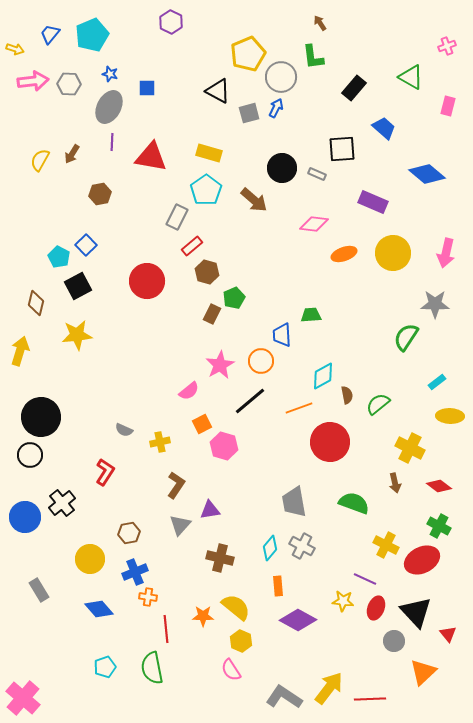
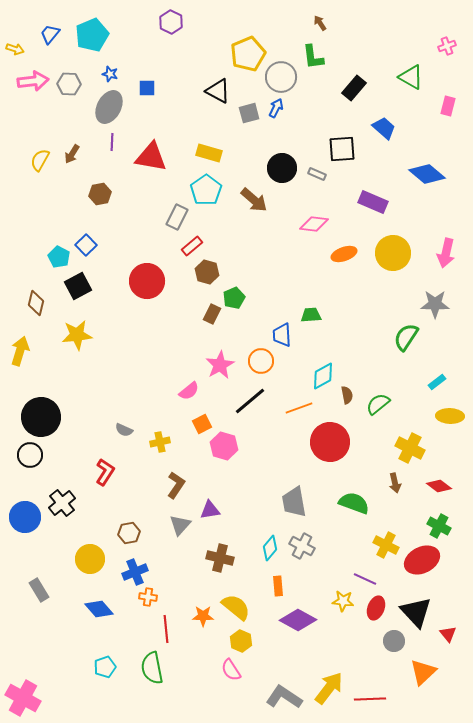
pink cross at (23, 698): rotated 12 degrees counterclockwise
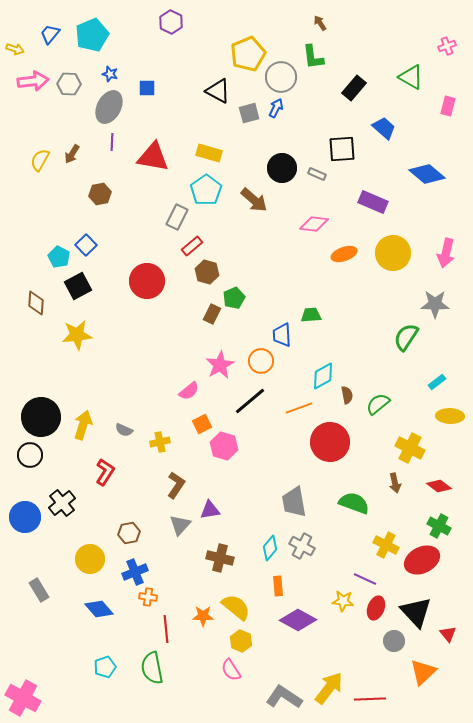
red triangle at (151, 157): moved 2 px right
brown diamond at (36, 303): rotated 10 degrees counterclockwise
yellow arrow at (20, 351): moved 63 px right, 74 px down
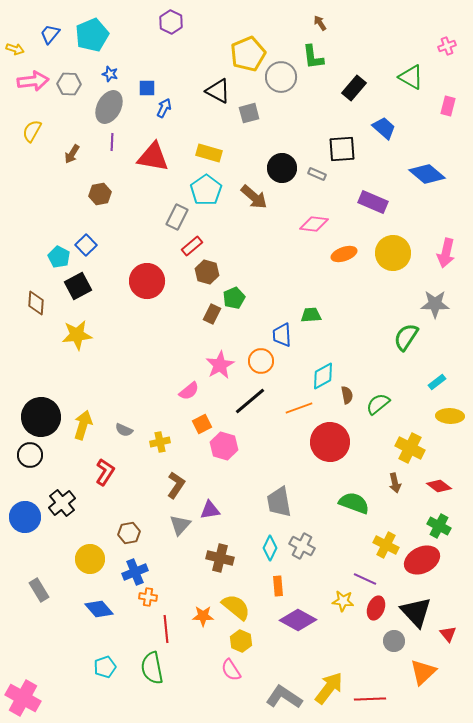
blue arrow at (276, 108): moved 112 px left
yellow semicircle at (40, 160): moved 8 px left, 29 px up
brown arrow at (254, 200): moved 3 px up
gray trapezoid at (294, 502): moved 15 px left
cyan diamond at (270, 548): rotated 15 degrees counterclockwise
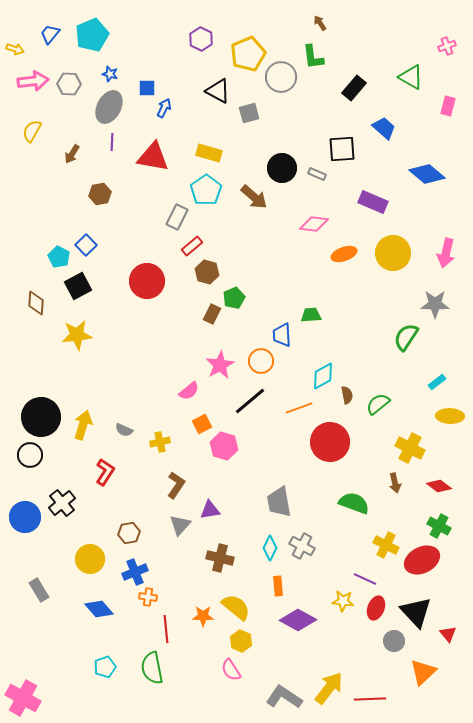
purple hexagon at (171, 22): moved 30 px right, 17 px down
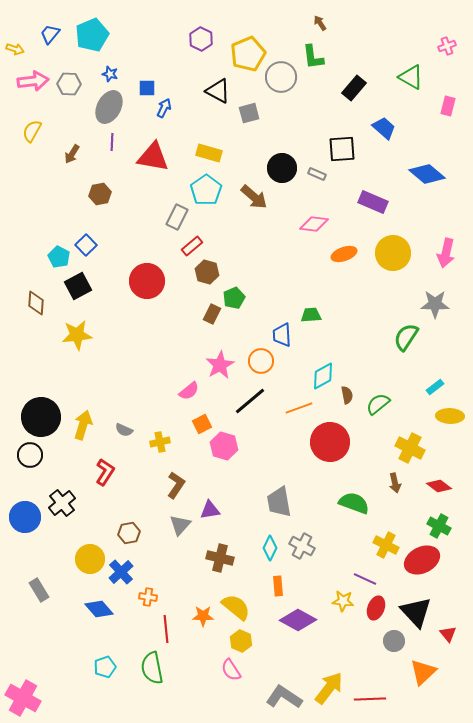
cyan rectangle at (437, 382): moved 2 px left, 5 px down
blue cross at (135, 572): moved 14 px left; rotated 20 degrees counterclockwise
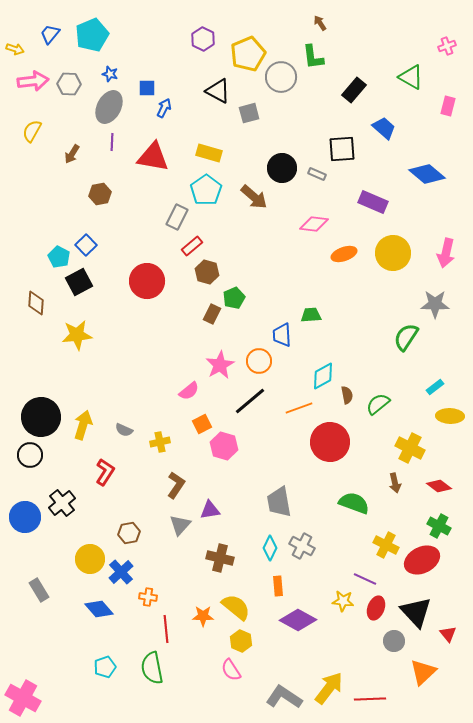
purple hexagon at (201, 39): moved 2 px right
black rectangle at (354, 88): moved 2 px down
black square at (78, 286): moved 1 px right, 4 px up
orange circle at (261, 361): moved 2 px left
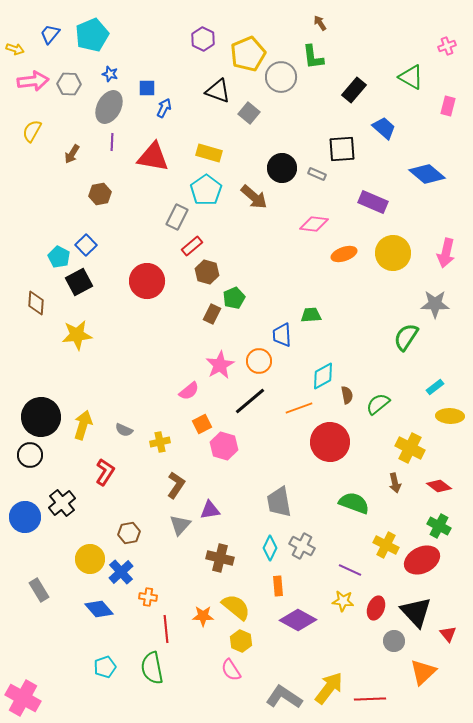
black triangle at (218, 91): rotated 8 degrees counterclockwise
gray square at (249, 113): rotated 35 degrees counterclockwise
purple line at (365, 579): moved 15 px left, 9 px up
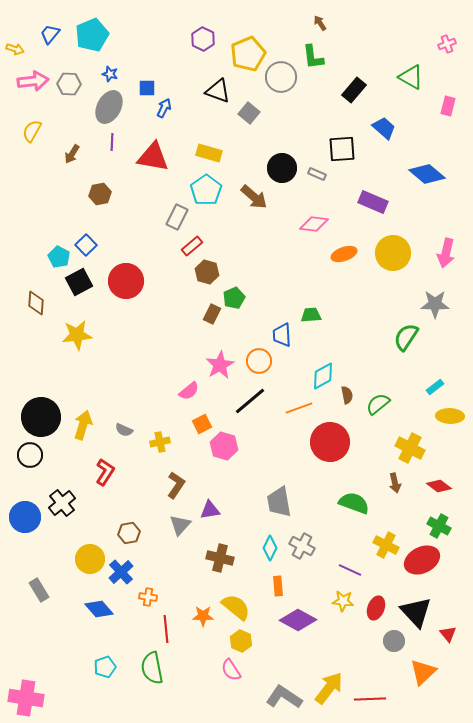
pink cross at (447, 46): moved 2 px up
red circle at (147, 281): moved 21 px left
pink cross at (23, 698): moved 3 px right; rotated 20 degrees counterclockwise
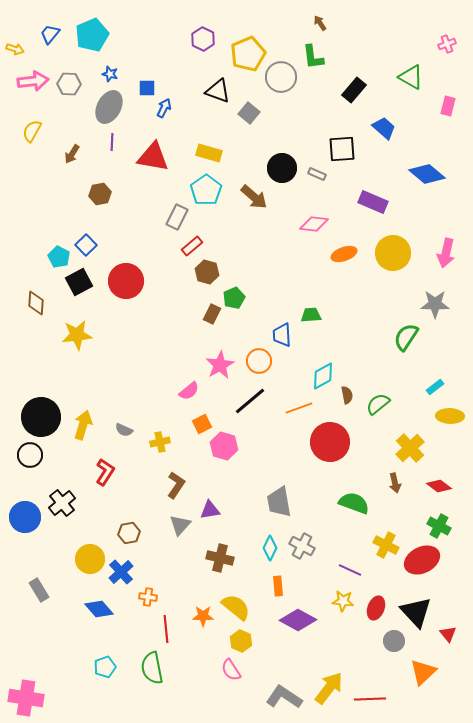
yellow cross at (410, 448): rotated 20 degrees clockwise
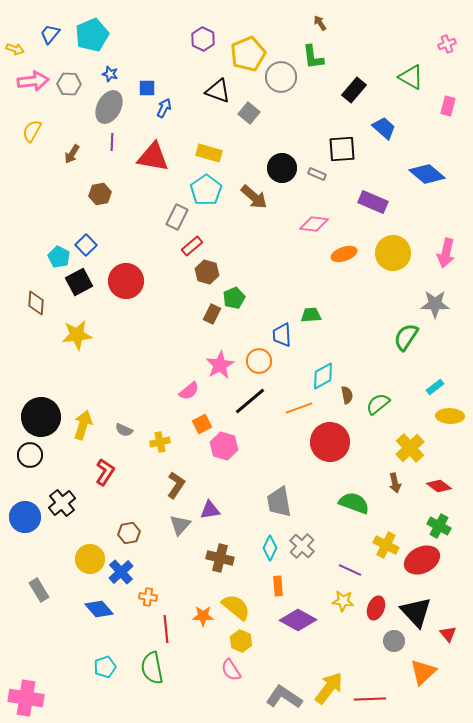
gray cross at (302, 546): rotated 15 degrees clockwise
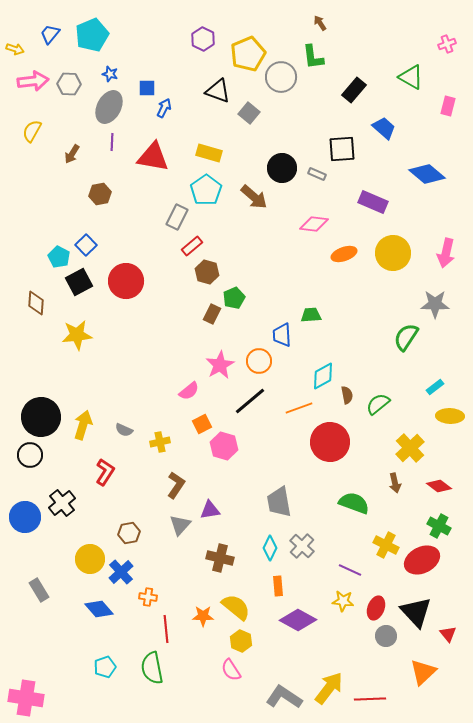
gray circle at (394, 641): moved 8 px left, 5 px up
